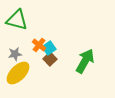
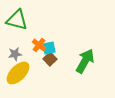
cyan square: rotated 24 degrees clockwise
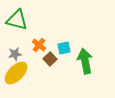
cyan square: moved 15 px right
green arrow: rotated 40 degrees counterclockwise
yellow ellipse: moved 2 px left
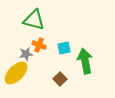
green triangle: moved 17 px right
orange cross: rotated 16 degrees counterclockwise
gray star: moved 11 px right
brown square: moved 10 px right, 20 px down
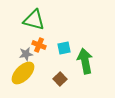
yellow ellipse: moved 7 px right
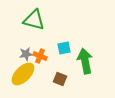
orange cross: moved 1 px right, 11 px down
yellow ellipse: moved 1 px down
brown square: rotated 24 degrees counterclockwise
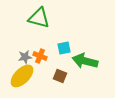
green triangle: moved 5 px right, 2 px up
gray star: moved 1 px left, 3 px down
green arrow: rotated 65 degrees counterclockwise
yellow ellipse: moved 1 px left, 2 px down
brown square: moved 3 px up
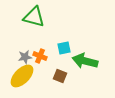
green triangle: moved 5 px left, 1 px up
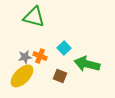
cyan square: rotated 32 degrees counterclockwise
green arrow: moved 2 px right, 3 px down
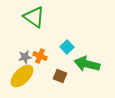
green triangle: rotated 20 degrees clockwise
cyan square: moved 3 px right, 1 px up
